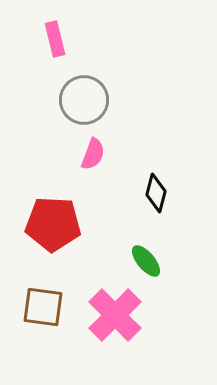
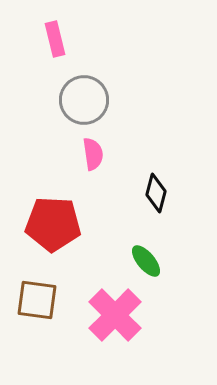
pink semicircle: rotated 28 degrees counterclockwise
brown square: moved 6 px left, 7 px up
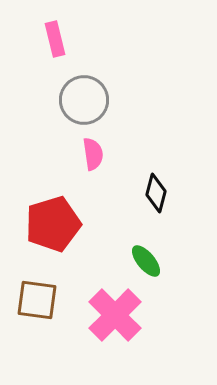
red pentagon: rotated 20 degrees counterclockwise
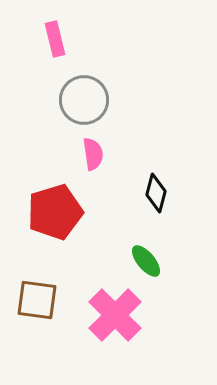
red pentagon: moved 2 px right, 12 px up
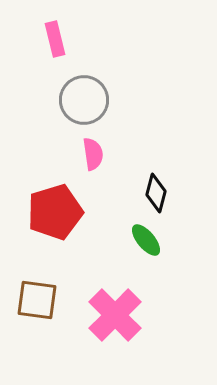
green ellipse: moved 21 px up
